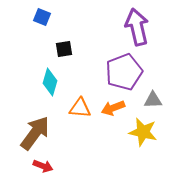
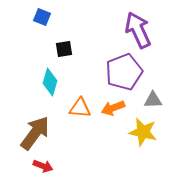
purple arrow: moved 1 px right, 3 px down; rotated 12 degrees counterclockwise
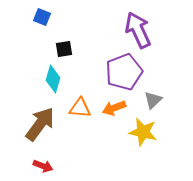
cyan diamond: moved 3 px right, 3 px up
gray triangle: rotated 42 degrees counterclockwise
orange arrow: moved 1 px right
brown arrow: moved 5 px right, 9 px up
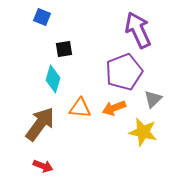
gray triangle: moved 1 px up
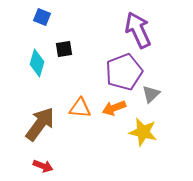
cyan diamond: moved 16 px left, 16 px up
gray triangle: moved 2 px left, 5 px up
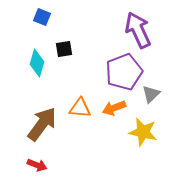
brown arrow: moved 2 px right
red arrow: moved 6 px left, 1 px up
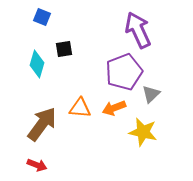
cyan diamond: moved 1 px down
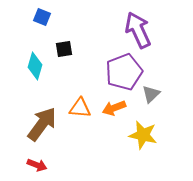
cyan diamond: moved 2 px left, 2 px down
yellow star: moved 3 px down
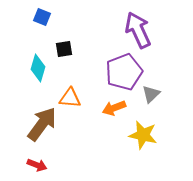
cyan diamond: moved 3 px right, 2 px down
orange triangle: moved 10 px left, 10 px up
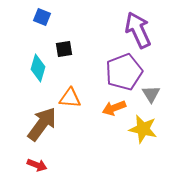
gray triangle: rotated 18 degrees counterclockwise
yellow star: moved 6 px up
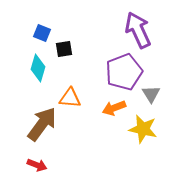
blue square: moved 16 px down
